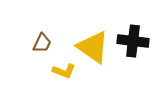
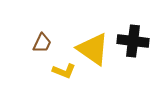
yellow triangle: moved 2 px down
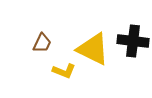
yellow triangle: rotated 9 degrees counterclockwise
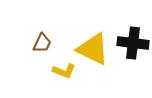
black cross: moved 2 px down
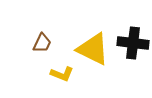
yellow L-shape: moved 2 px left, 3 px down
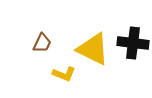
yellow L-shape: moved 2 px right
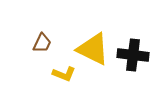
black cross: moved 12 px down
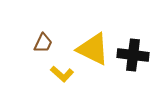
brown trapezoid: moved 1 px right
yellow L-shape: moved 2 px left; rotated 20 degrees clockwise
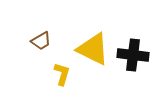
brown trapezoid: moved 2 px left, 2 px up; rotated 35 degrees clockwise
yellow L-shape: rotated 115 degrees counterclockwise
